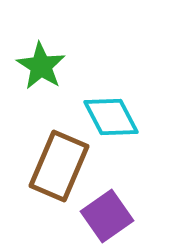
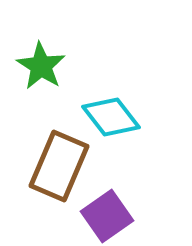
cyan diamond: rotated 10 degrees counterclockwise
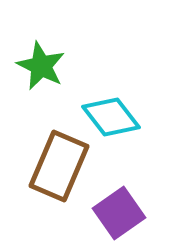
green star: rotated 6 degrees counterclockwise
purple square: moved 12 px right, 3 px up
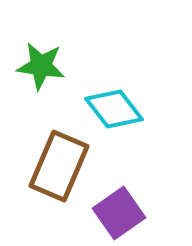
green star: rotated 18 degrees counterclockwise
cyan diamond: moved 3 px right, 8 px up
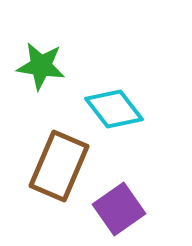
purple square: moved 4 px up
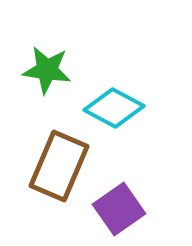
green star: moved 6 px right, 4 px down
cyan diamond: moved 1 px up; rotated 24 degrees counterclockwise
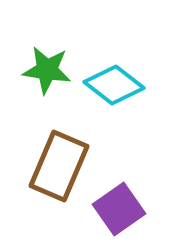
cyan diamond: moved 23 px up; rotated 10 degrees clockwise
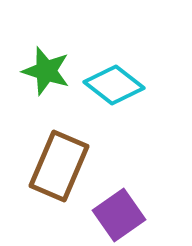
green star: moved 1 px left, 1 px down; rotated 9 degrees clockwise
purple square: moved 6 px down
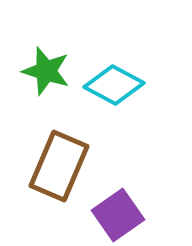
cyan diamond: rotated 10 degrees counterclockwise
purple square: moved 1 px left
